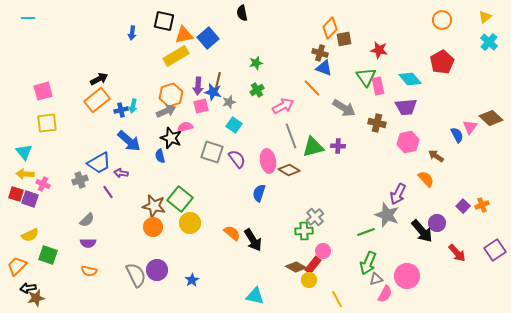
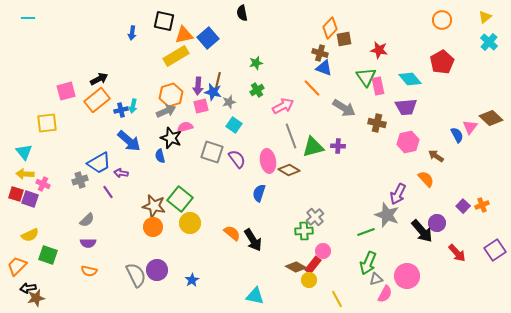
pink square at (43, 91): moved 23 px right
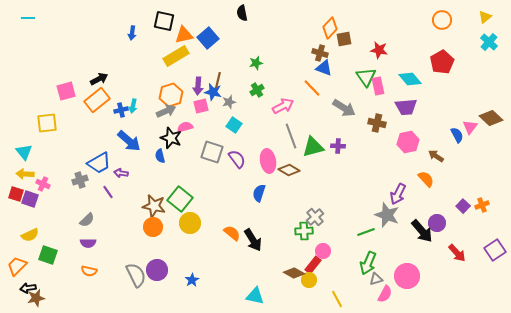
brown diamond at (296, 267): moved 2 px left, 6 px down
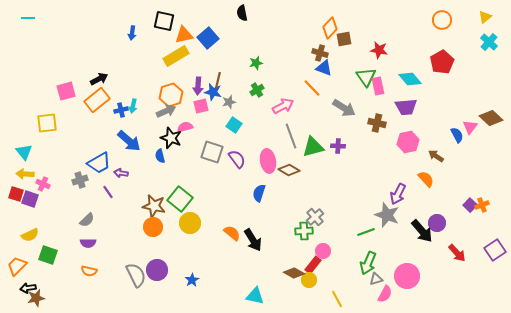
purple square at (463, 206): moved 7 px right, 1 px up
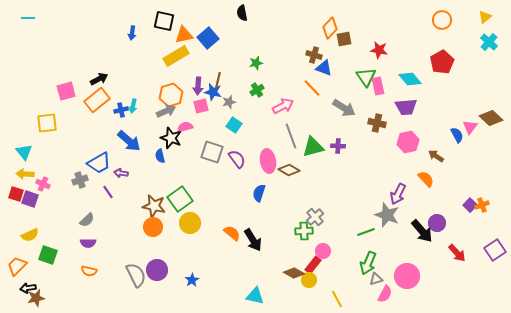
brown cross at (320, 53): moved 6 px left, 2 px down
green square at (180, 199): rotated 15 degrees clockwise
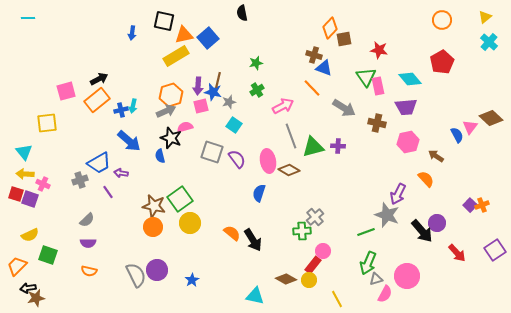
green cross at (304, 231): moved 2 px left
brown diamond at (294, 273): moved 8 px left, 6 px down
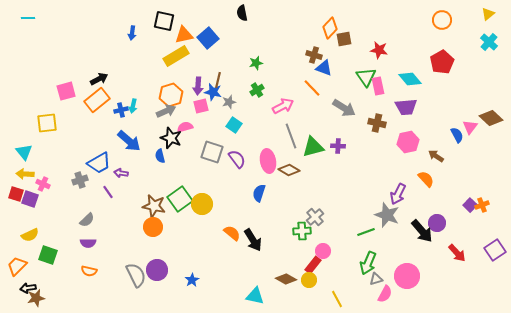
yellow triangle at (485, 17): moved 3 px right, 3 px up
yellow circle at (190, 223): moved 12 px right, 19 px up
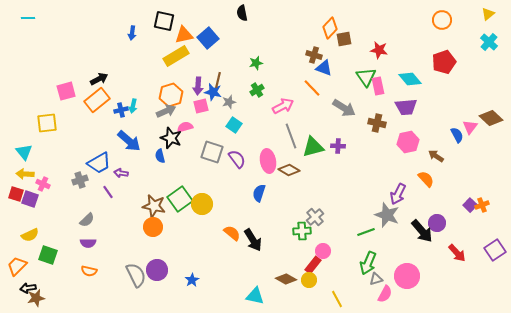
red pentagon at (442, 62): moved 2 px right; rotated 10 degrees clockwise
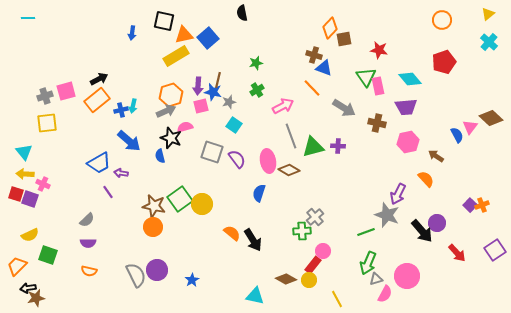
gray cross at (80, 180): moved 35 px left, 84 px up
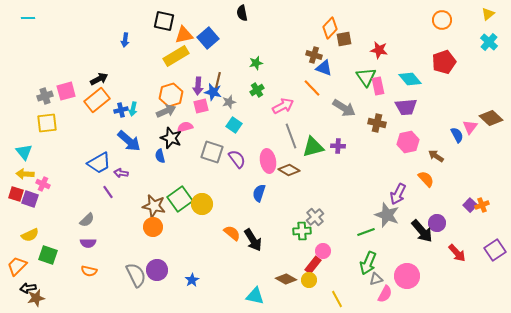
blue arrow at (132, 33): moved 7 px left, 7 px down
cyan arrow at (133, 106): moved 3 px down
